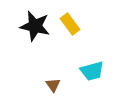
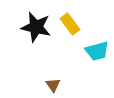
black star: moved 1 px right, 1 px down
cyan trapezoid: moved 5 px right, 20 px up
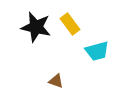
brown triangle: moved 3 px right, 4 px up; rotated 35 degrees counterclockwise
